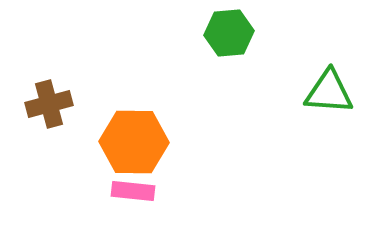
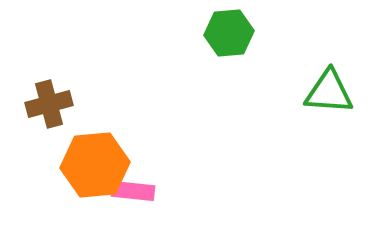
orange hexagon: moved 39 px left, 23 px down; rotated 6 degrees counterclockwise
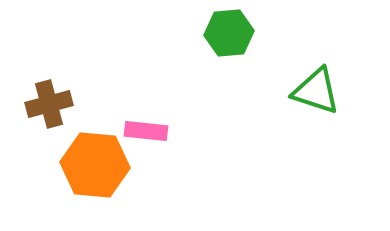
green triangle: moved 13 px left, 1 px up; rotated 14 degrees clockwise
orange hexagon: rotated 10 degrees clockwise
pink rectangle: moved 13 px right, 60 px up
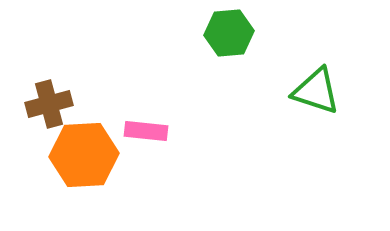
orange hexagon: moved 11 px left, 10 px up; rotated 8 degrees counterclockwise
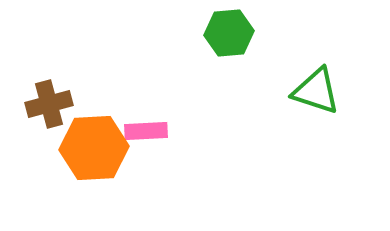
pink rectangle: rotated 9 degrees counterclockwise
orange hexagon: moved 10 px right, 7 px up
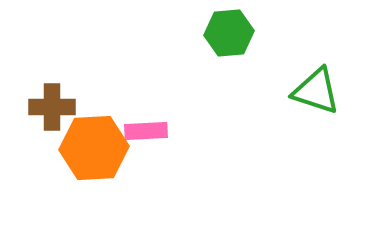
brown cross: moved 3 px right, 3 px down; rotated 15 degrees clockwise
